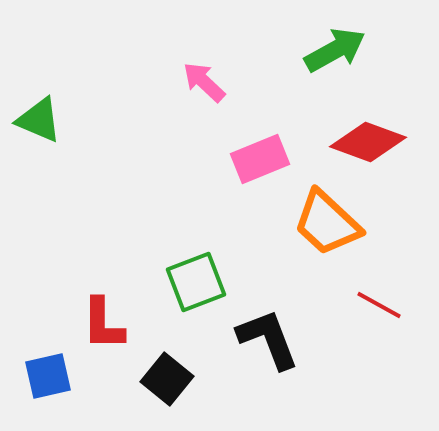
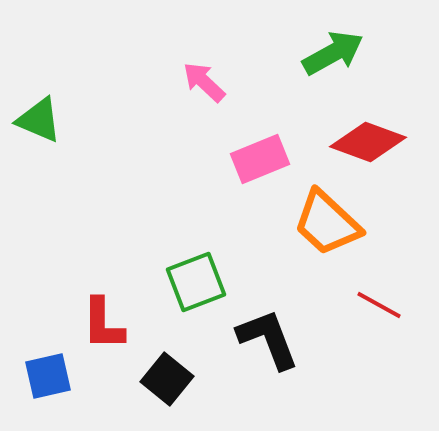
green arrow: moved 2 px left, 3 px down
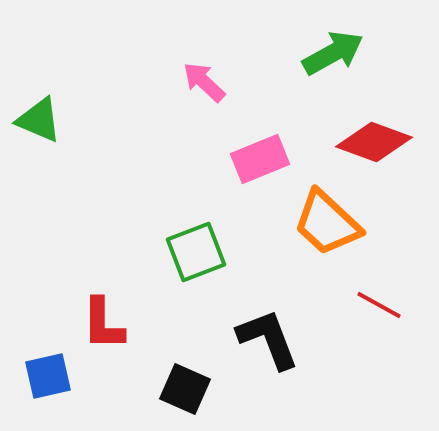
red diamond: moved 6 px right
green square: moved 30 px up
black square: moved 18 px right, 10 px down; rotated 15 degrees counterclockwise
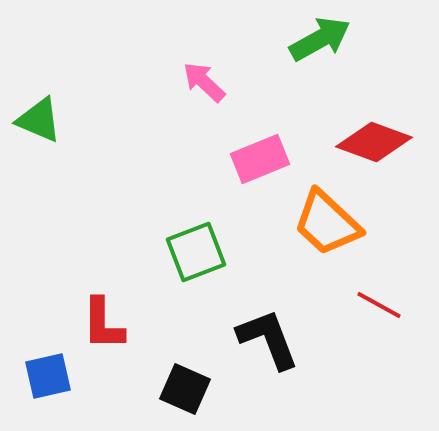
green arrow: moved 13 px left, 14 px up
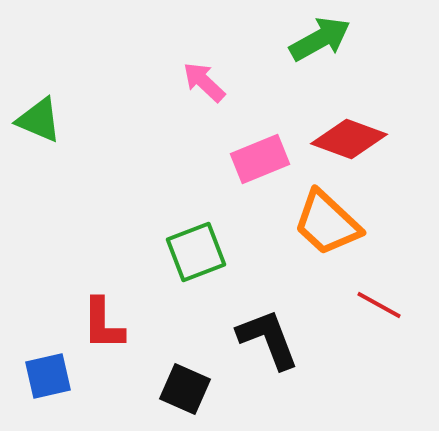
red diamond: moved 25 px left, 3 px up
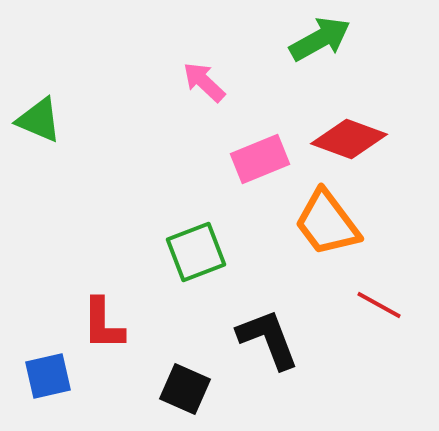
orange trapezoid: rotated 10 degrees clockwise
